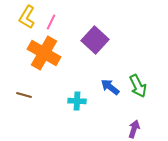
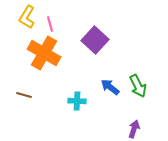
pink line: moved 1 px left, 2 px down; rotated 42 degrees counterclockwise
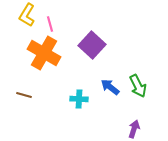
yellow L-shape: moved 2 px up
purple square: moved 3 px left, 5 px down
cyan cross: moved 2 px right, 2 px up
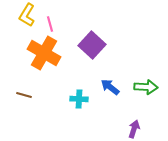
green arrow: moved 8 px right, 1 px down; rotated 60 degrees counterclockwise
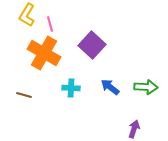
cyan cross: moved 8 px left, 11 px up
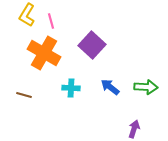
pink line: moved 1 px right, 3 px up
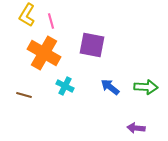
purple square: rotated 32 degrees counterclockwise
cyan cross: moved 6 px left, 2 px up; rotated 24 degrees clockwise
purple arrow: moved 2 px right, 1 px up; rotated 102 degrees counterclockwise
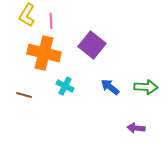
pink line: rotated 14 degrees clockwise
purple square: rotated 28 degrees clockwise
orange cross: rotated 16 degrees counterclockwise
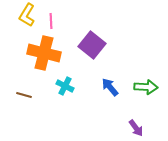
blue arrow: rotated 12 degrees clockwise
purple arrow: rotated 132 degrees counterclockwise
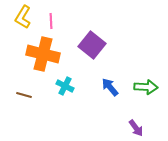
yellow L-shape: moved 4 px left, 2 px down
orange cross: moved 1 px left, 1 px down
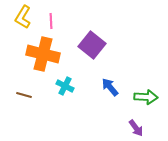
green arrow: moved 10 px down
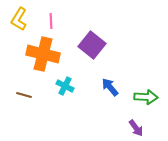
yellow L-shape: moved 4 px left, 2 px down
